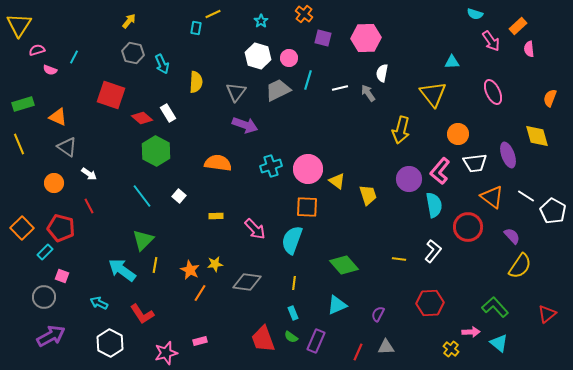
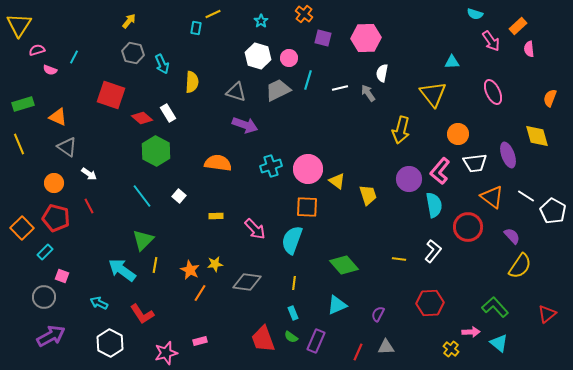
yellow semicircle at (196, 82): moved 4 px left
gray triangle at (236, 92): rotated 50 degrees counterclockwise
red pentagon at (61, 228): moved 5 px left, 10 px up
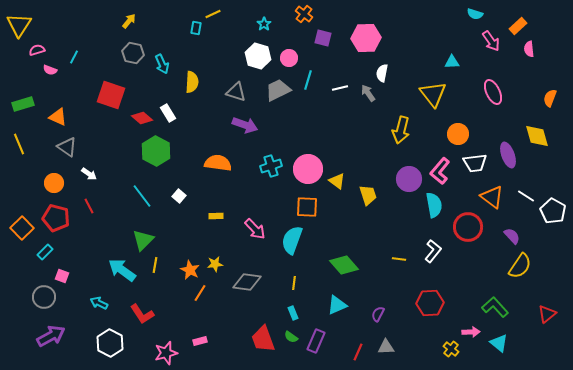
cyan star at (261, 21): moved 3 px right, 3 px down
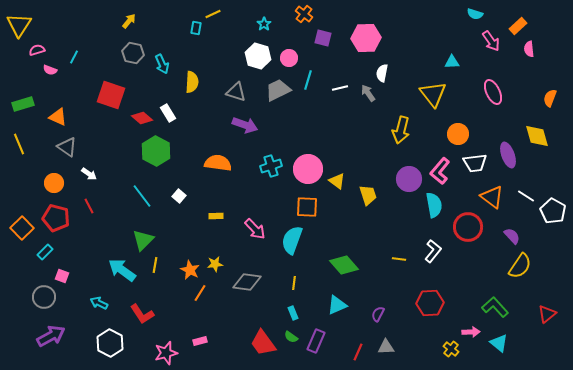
red trapezoid at (263, 339): moved 4 px down; rotated 16 degrees counterclockwise
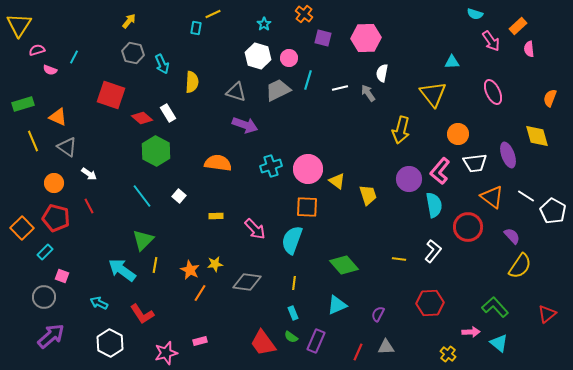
yellow line at (19, 144): moved 14 px right, 3 px up
purple arrow at (51, 336): rotated 12 degrees counterclockwise
yellow cross at (451, 349): moved 3 px left, 5 px down
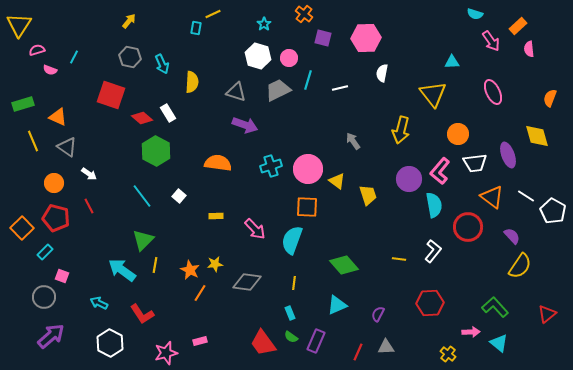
gray hexagon at (133, 53): moved 3 px left, 4 px down
gray arrow at (368, 93): moved 15 px left, 48 px down
cyan rectangle at (293, 313): moved 3 px left
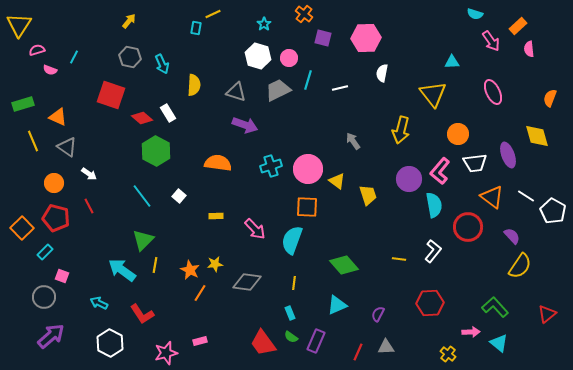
yellow semicircle at (192, 82): moved 2 px right, 3 px down
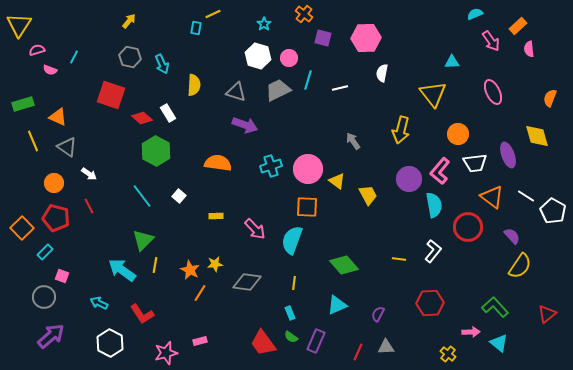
cyan semicircle at (475, 14): rotated 140 degrees clockwise
yellow trapezoid at (368, 195): rotated 10 degrees counterclockwise
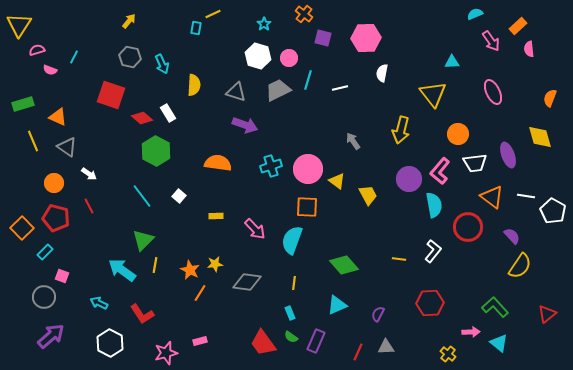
yellow diamond at (537, 136): moved 3 px right, 1 px down
white line at (526, 196): rotated 24 degrees counterclockwise
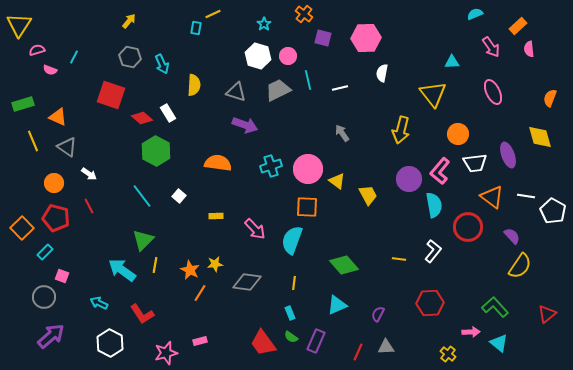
pink arrow at (491, 41): moved 6 px down
pink circle at (289, 58): moved 1 px left, 2 px up
cyan line at (308, 80): rotated 30 degrees counterclockwise
gray arrow at (353, 141): moved 11 px left, 8 px up
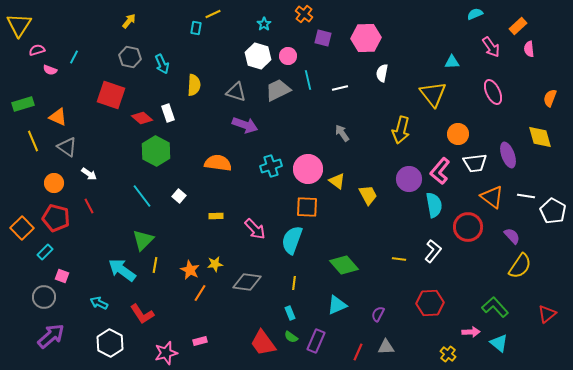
white rectangle at (168, 113): rotated 12 degrees clockwise
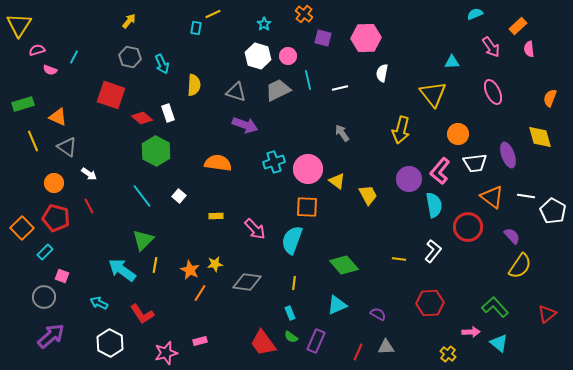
cyan cross at (271, 166): moved 3 px right, 4 px up
purple semicircle at (378, 314): rotated 91 degrees clockwise
